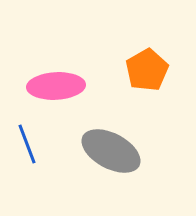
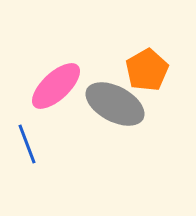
pink ellipse: rotated 40 degrees counterclockwise
gray ellipse: moved 4 px right, 47 px up
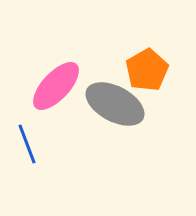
pink ellipse: rotated 4 degrees counterclockwise
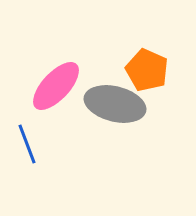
orange pentagon: rotated 18 degrees counterclockwise
gray ellipse: rotated 14 degrees counterclockwise
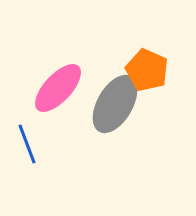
pink ellipse: moved 2 px right, 2 px down
gray ellipse: rotated 74 degrees counterclockwise
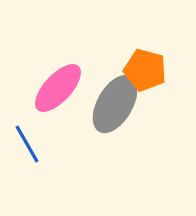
orange pentagon: moved 2 px left; rotated 9 degrees counterclockwise
blue line: rotated 9 degrees counterclockwise
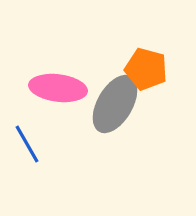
orange pentagon: moved 1 px right, 1 px up
pink ellipse: rotated 54 degrees clockwise
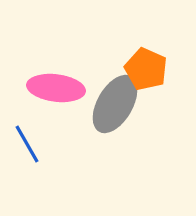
orange pentagon: rotated 9 degrees clockwise
pink ellipse: moved 2 px left
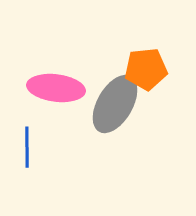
orange pentagon: rotated 30 degrees counterclockwise
blue line: moved 3 px down; rotated 30 degrees clockwise
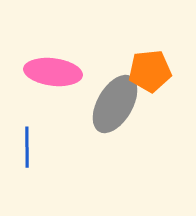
orange pentagon: moved 4 px right, 2 px down
pink ellipse: moved 3 px left, 16 px up
